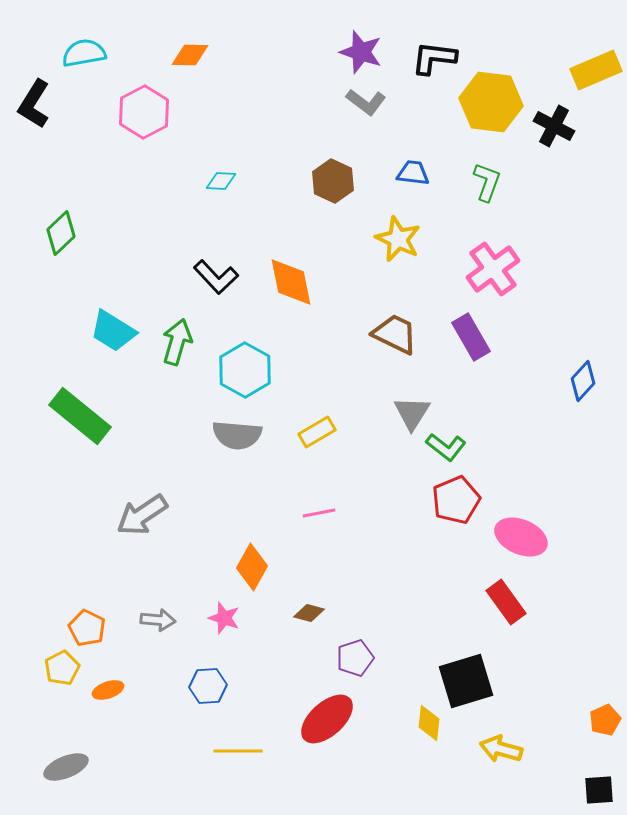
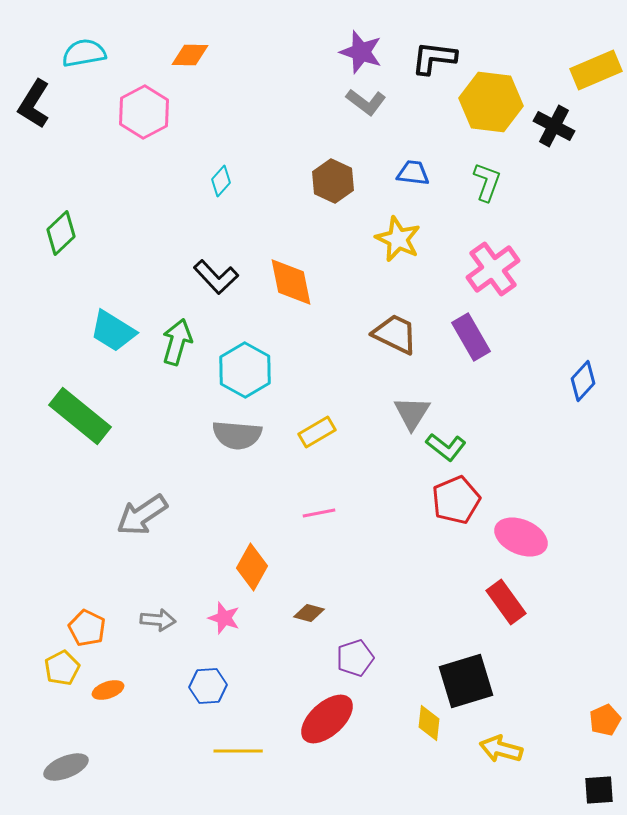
cyan diamond at (221, 181): rotated 52 degrees counterclockwise
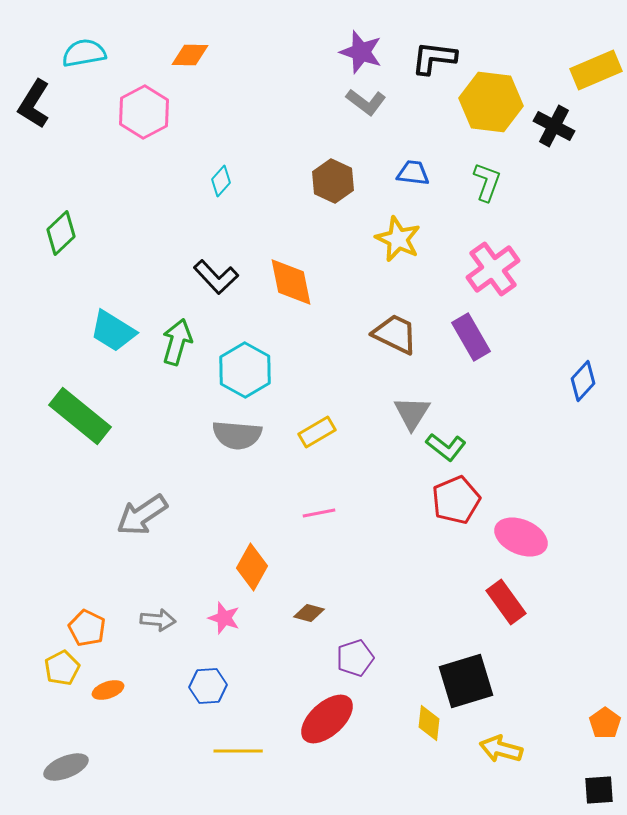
orange pentagon at (605, 720): moved 3 px down; rotated 12 degrees counterclockwise
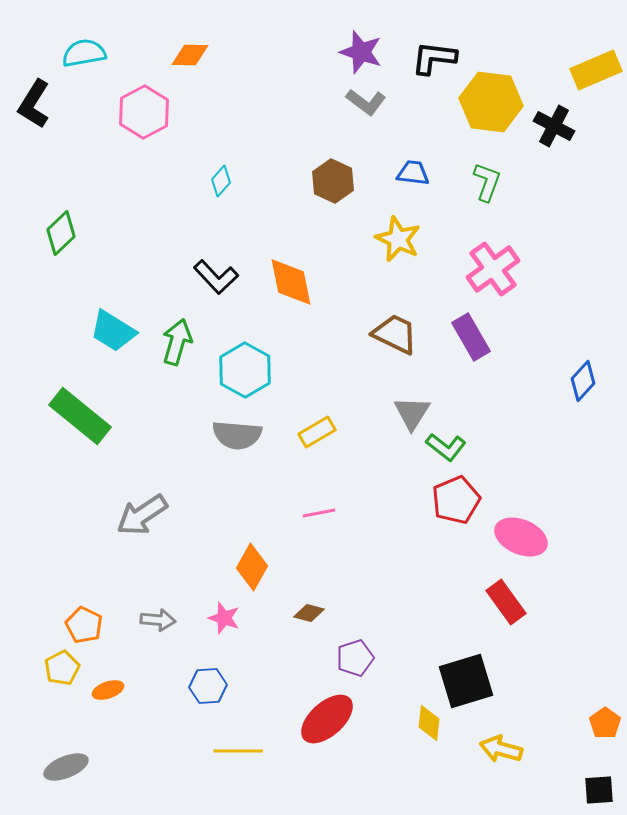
orange pentagon at (87, 628): moved 3 px left, 3 px up
